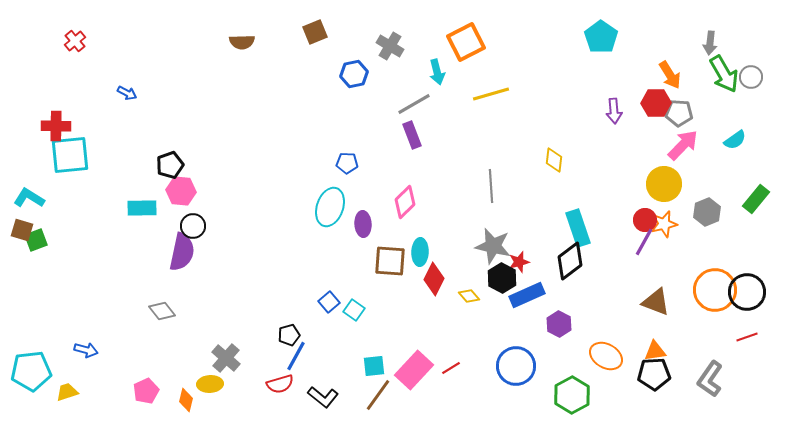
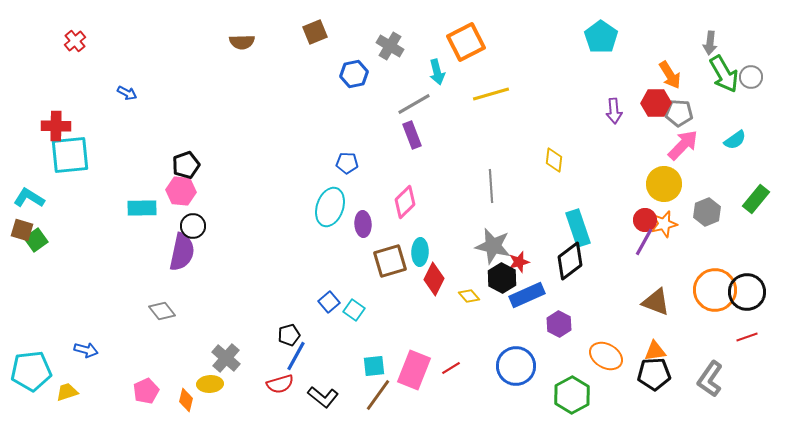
black pentagon at (170, 165): moved 16 px right
green square at (36, 240): rotated 15 degrees counterclockwise
brown square at (390, 261): rotated 20 degrees counterclockwise
pink rectangle at (414, 370): rotated 21 degrees counterclockwise
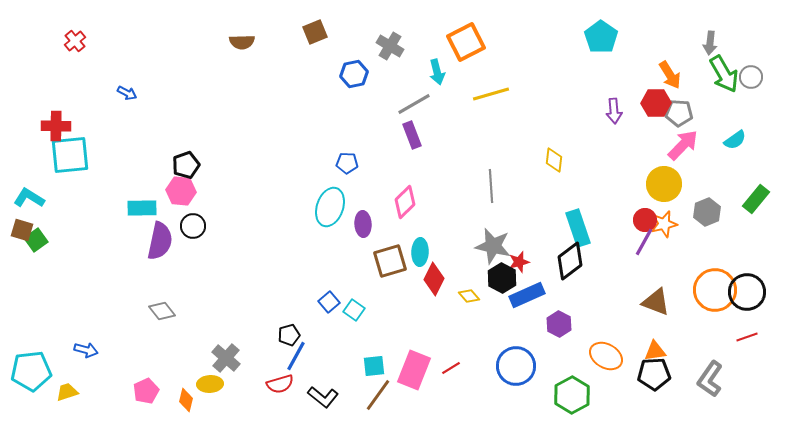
purple semicircle at (182, 252): moved 22 px left, 11 px up
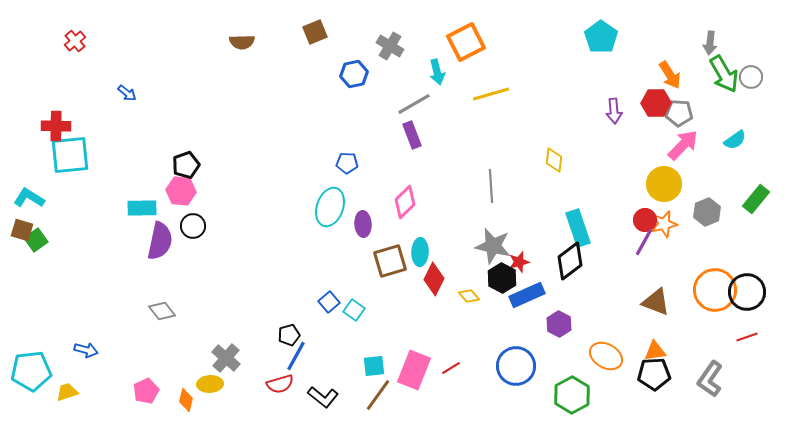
blue arrow at (127, 93): rotated 12 degrees clockwise
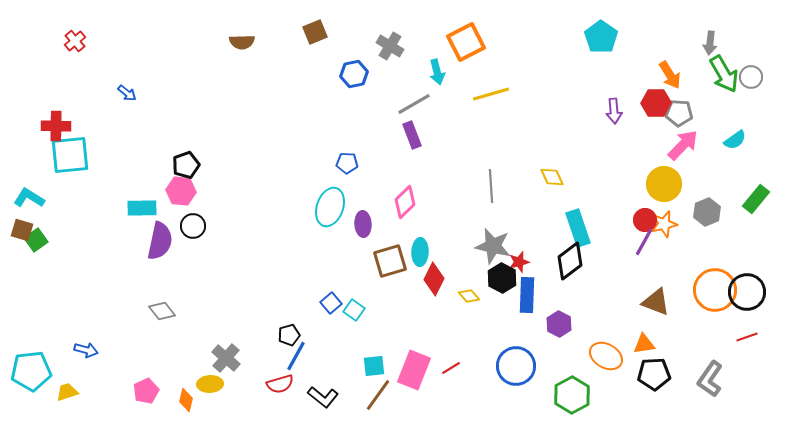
yellow diamond at (554, 160): moved 2 px left, 17 px down; rotated 30 degrees counterclockwise
blue rectangle at (527, 295): rotated 64 degrees counterclockwise
blue square at (329, 302): moved 2 px right, 1 px down
orange triangle at (655, 351): moved 11 px left, 7 px up
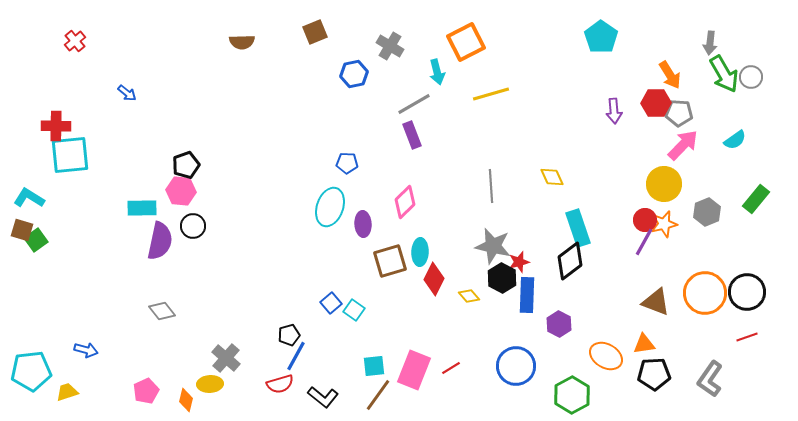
orange circle at (715, 290): moved 10 px left, 3 px down
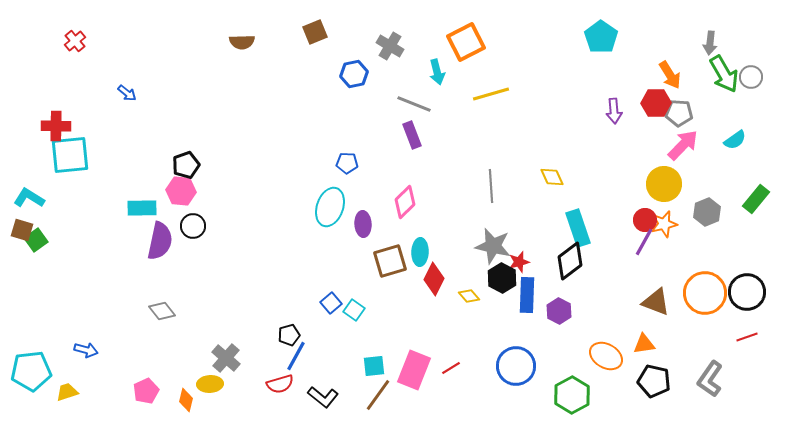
gray line at (414, 104): rotated 52 degrees clockwise
purple hexagon at (559, 324): moved 13 px up
black pentagon at (654, 374): moved 7 px down; rotated 16 degrees clockwise
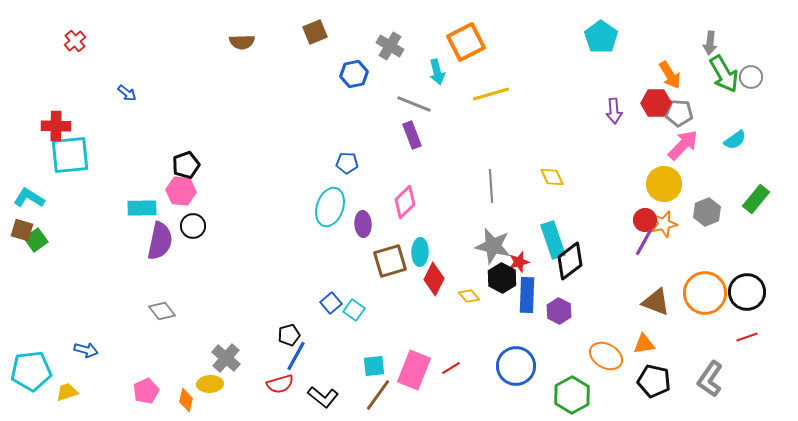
cyan rectangle at (578, 228): moved 25 px left, 12 px down
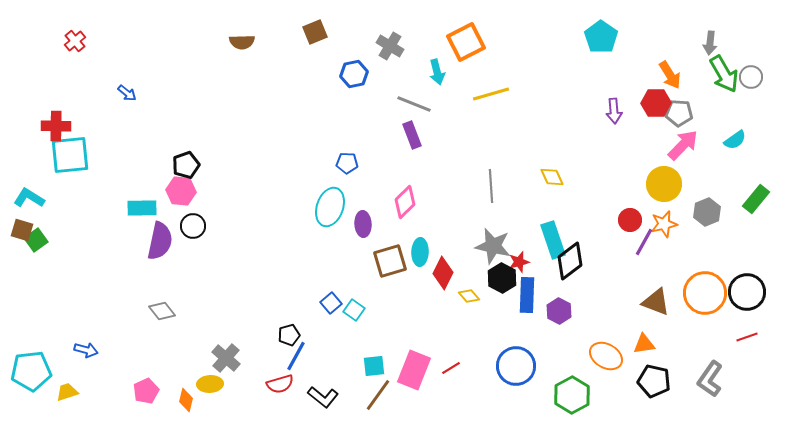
red circle at (645, 220): moved 15 px left
red diamond at (434, 279): moved 9 px right, 6 px up
